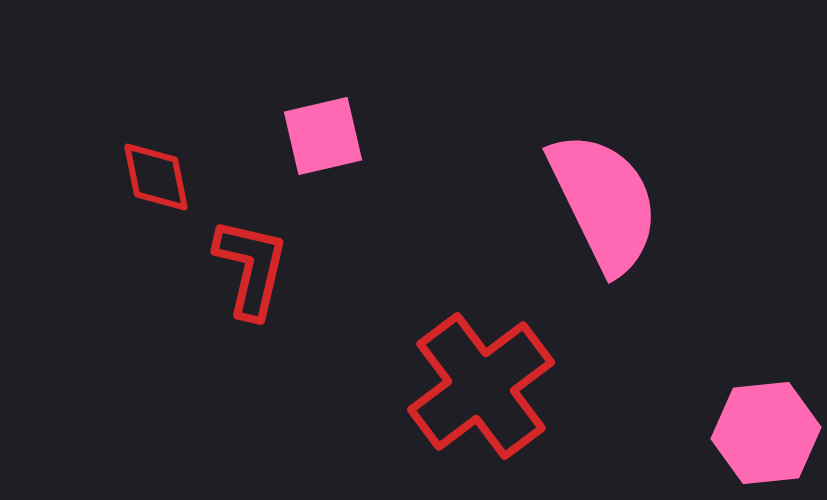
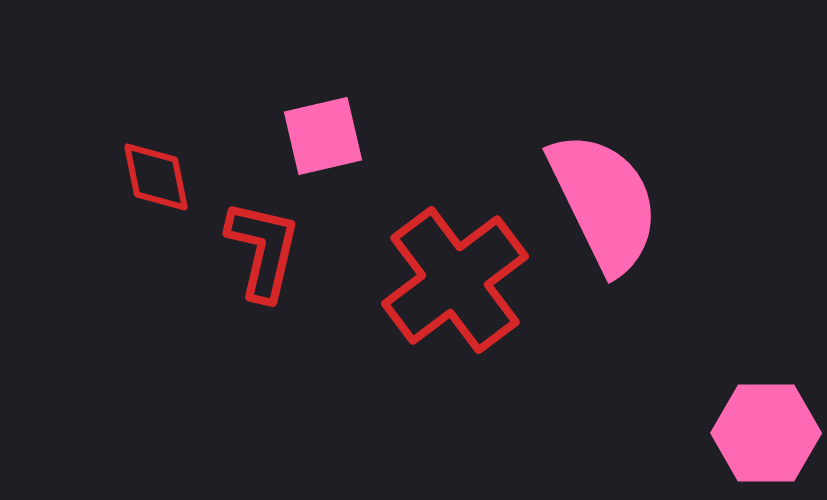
red L-shape: moved 12 px right, 18 px up
red cross: moved 26 px left, 106 px up
pink hexagon: rotated 6 degrees clockwise
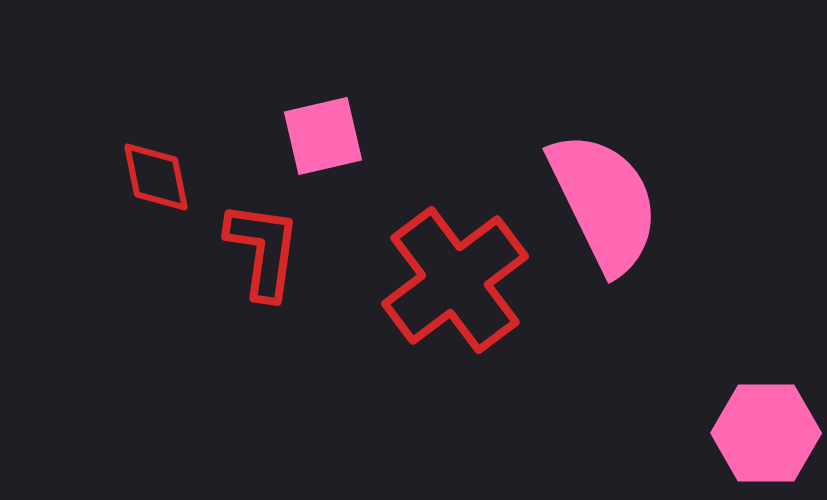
red L-shape: rotated 5 degrees counterclockwise
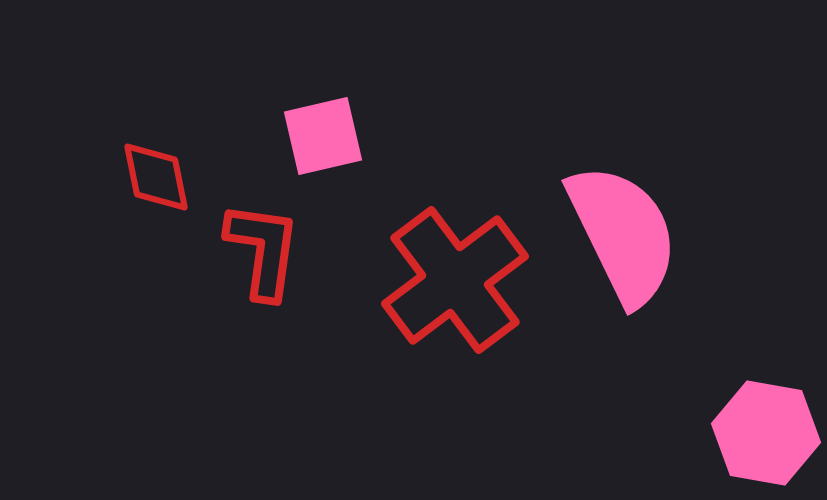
pink semicircle: moved 19 px right, 32 px down
pink hexagon: rotated 10 degrees clockwise
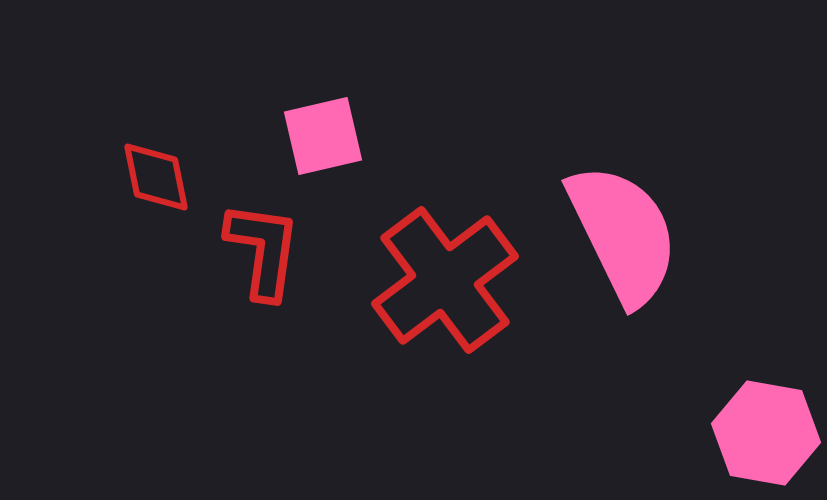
red cross: moved 10 px left
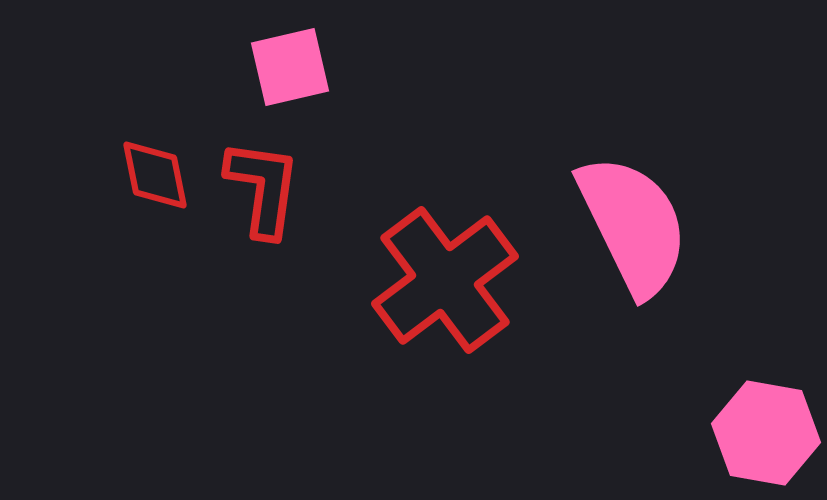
pink square: moved 33 px left, 69 px up
red diamond: moved 1 px left, 2 px up
pink semicircle: moved 10 px right, 9 px up
red L-shape: moved 62 px up
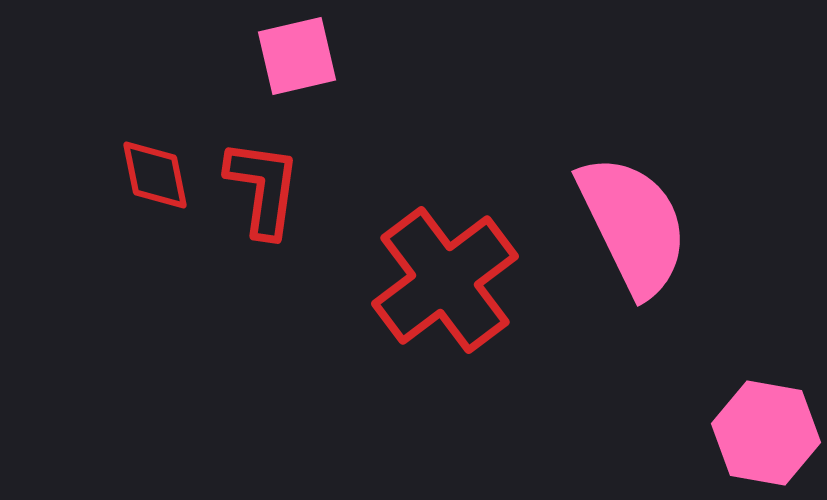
pink square: moved 7 px right, 11 px up
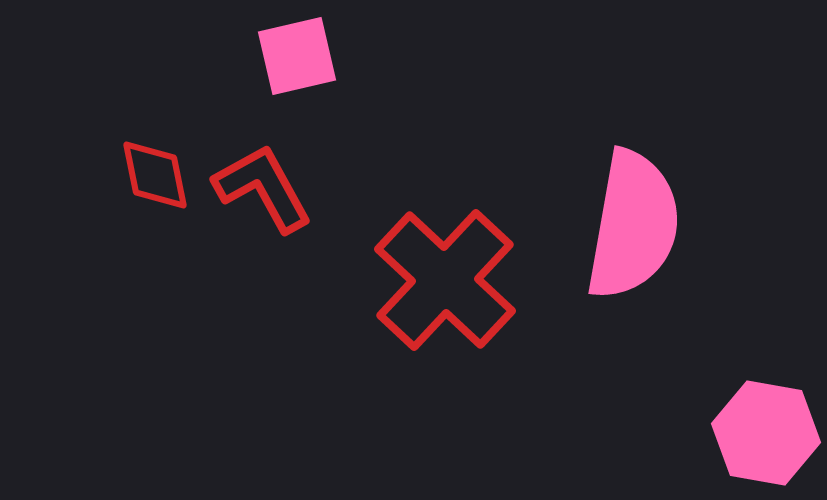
red L-shape: rotated 37 degrees counterclockwise
pink semicircle: rotated 36 degrees clockwise
red cross: rotated 10 degrees counterclockwise
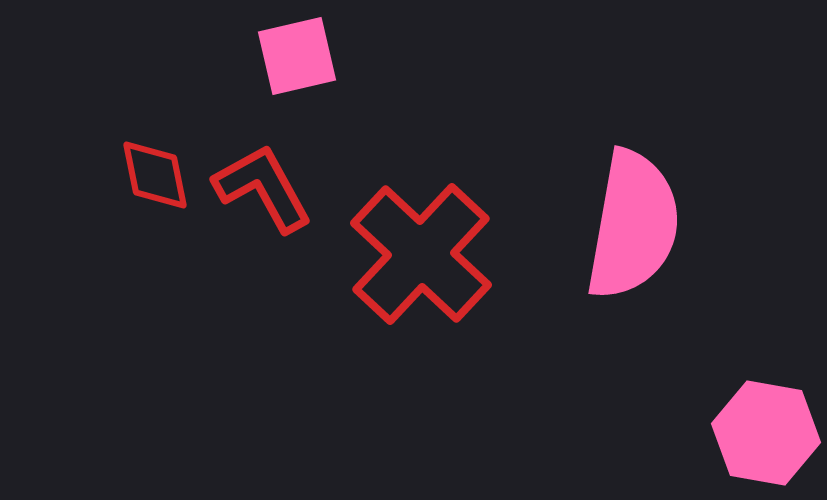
red cross: moved 24 px left, 26 px up
